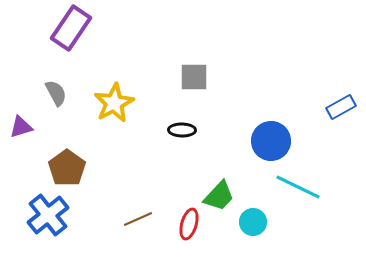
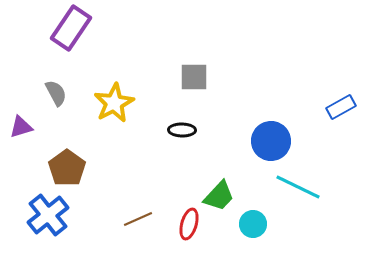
cyan circle: moved 2 px down
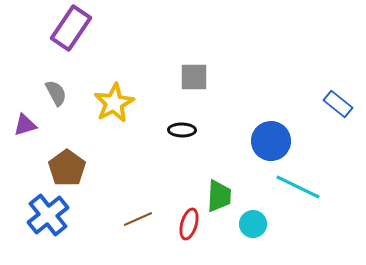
blue rectangle: moved 3 px left, 3 px up; rotated 68 degrees clockwise
purple triangle: moved 4 px right, 2 px up
green trapezoid: rotated 40 degrees counterclockwise
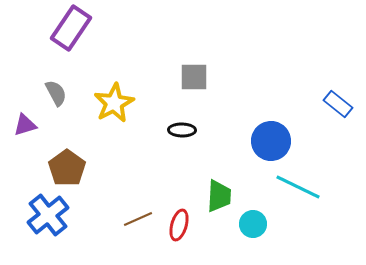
red ellipse: moved 10 px left, 1 px down
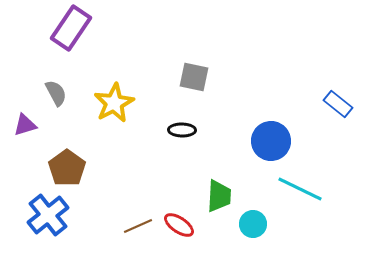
gray square: rotated 12 degrees clockwise
cyan line: moved 2 px right, 2 px down
brown line: moved 7 px down
red ellipse: rotated 72 degrees counterclockwise
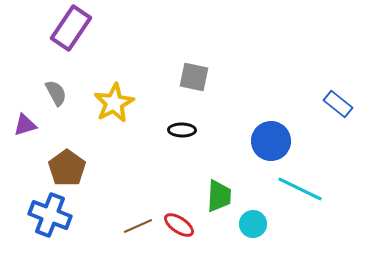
blue cross: moved 2 px right; rotated 30 degrees counterclockwise
